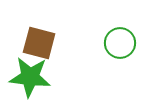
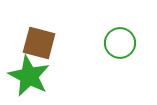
green star: moved 1 px left, 1 px up; rotated 21 degrees clockwise
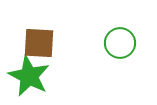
brown square: rotated 12 degrees counterclockwise
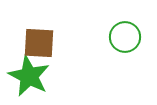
green circle: moved 5 px right, 6 px up
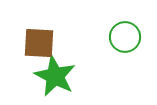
green star: moved 26 px right
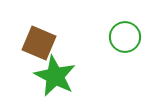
brown square: rotated 20 degrees clockwise
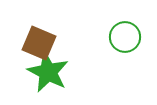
green star: moved 7 px left, 4 px up
